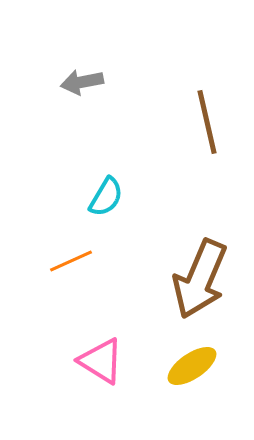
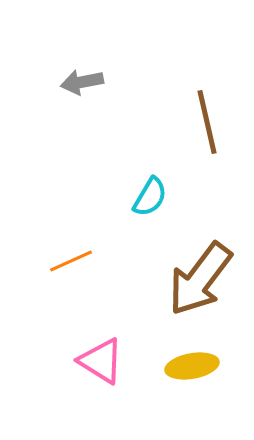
cyan semicircle: moved 44 px right
brown arrow: rotated 14 degrees clockwise
yellow ellipse: rotated 24 degrees clockwise
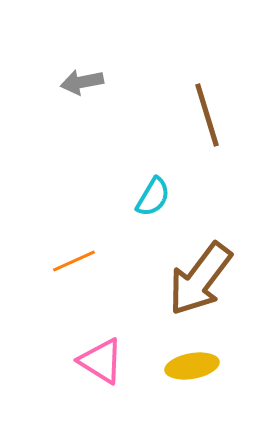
brown line: moved 7 px up; rotated 4 degrees counterclockwise
cyan semicircle: moved 3 px right
orange line: moved 3 px right
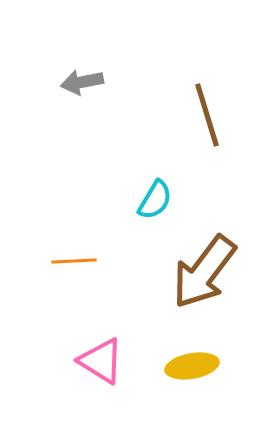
cyan semicircle: moved 2 px right, 3 px down
orange line: rotated 21 degrees clockwise
brown arrow: moved 4 px right, 7 px up
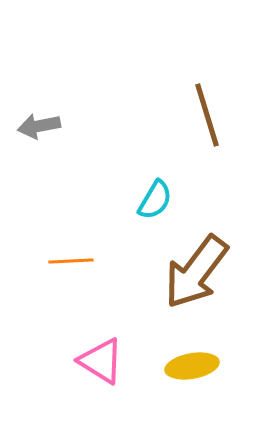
gray arrow: moved 43 px left, 44 px down
orange line: moved 3 px left
brown arrow: moved 8 px left
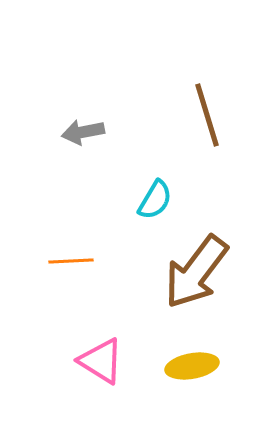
gray arrow: moved 44 px right, 6 px down
